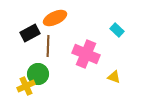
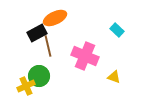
black rectangle: moved 7 px right
brown line: rotated 15 degrees counterclockwise
pink cross: moved 1 px left, 2 px down
green circle: moved 1 px right, 2 px down
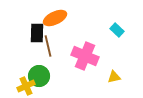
black rectangle: rotated 60 degrees counterclockwise
yellow triangle: rotated 32 degrees counterclockwise
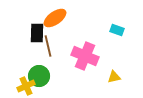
orange ellipse: rotated 10 degrees counterclockwise
cyan rectangle: rotated 24 degrees counterclockwise
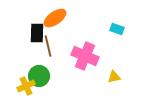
cyan rectangle: moved 1 px up
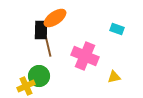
black rectangle: moved 4 px right, 3 px up
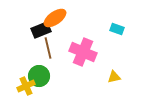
black rectangle: rotated 66 degrees clockwise
brown line: moved 2 px down
pink cross: moved 2 px left, 4 px up
